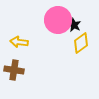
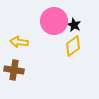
pink circle: moved 4 px left, 1 px down
yellow diamond: moved 8 px left, 3 px down
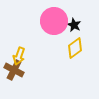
yellow arrow: moved 14 px down; rotated 78 degrees counterclockwise
yellow diamond: moved 2 px right, 2 px down
brown cross: rotated 18 degrees clockwise
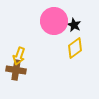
brown cross: moved 2 px right; rotated 18 degrees counterclockwise
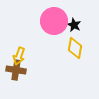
yellow diamond: rotated 45 degrees counterclockwise
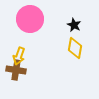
pink circle: moved 24 px left, 2 px up
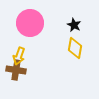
pink circle: moved 4 px down
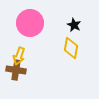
yellow diamond: moved 4 px left
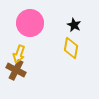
yellow arrow: moved 2 px up
brown cross: rotated 18 degrees clockwise
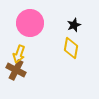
black star: rotated 24 degrees clockwise
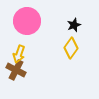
pink circle: moved 3 px left, 2 px up
yellow diamond: rotated 25 degrees clockwise
